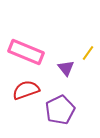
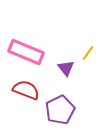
red semicircle: rotated 40 degrees clockwise
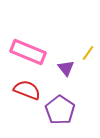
pink rectangle: moved 2 px right
red semicircle: moved 1 px right
purple pentagon: rotated 12 degrees counterclockwise
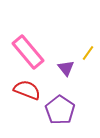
pink rectangle: rotated 28 degrees clockwise
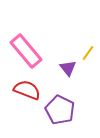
pink rectangle: moved 2 px left, 1 px up
purple triangle: moved 2 px right
purple pentagon: rotated 8 degrees counterclockwise
